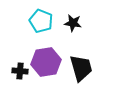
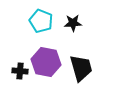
black star: rotated 12 degrees counterclockwise
purple hexagon: rotated 20 degrees clockwise
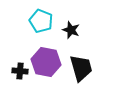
black star: moved 2 px left, 7 px down; rotated 24 degrees clockwise
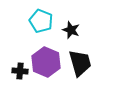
purple hexagon: rotated 12 degrees clockwise
black trapezoid: moved 1 px left, 5 px up
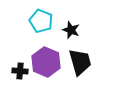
black trapezoid: moved 1 px up
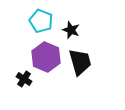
purple hexagon: moved 5 px up
black cross: moved 4 px right, 8 px down; rotated 28 degrees clockwise
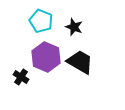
black star: moved 3 px right, 3 px up
black trapezoid: rotated 44 degrees counterclockwise
black cross: moved 3 px left, 2 px up
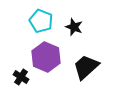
black trapezoid: moved 6 px right, 5 px down; rotated 72 degrees counterclockwise
